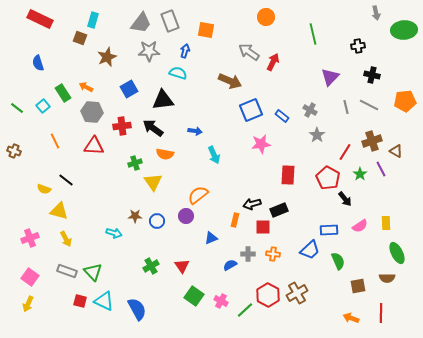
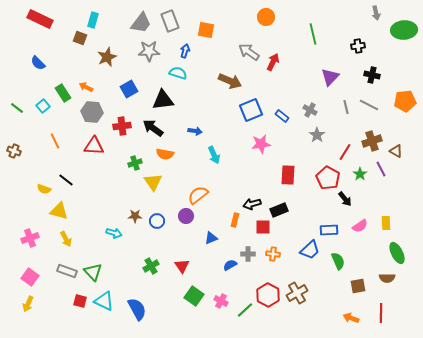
blue semicircle at (38, 63): rotated 28 degrees counterclockwise
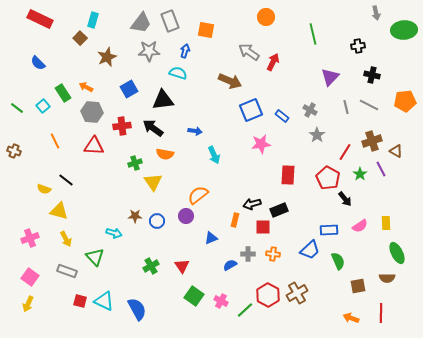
brown square at (80, 38): rotated 24 degrees clockwise
green triangle at (93, 272): moved 2 px right, 15 px up
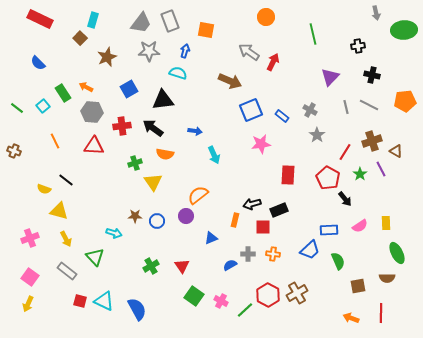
gray rectangle at (67, 271): rotated 18 degrees clockwise
